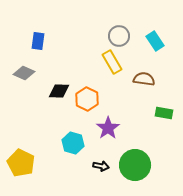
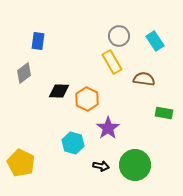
gray diamond: rotated 60 degrees counterclockwise
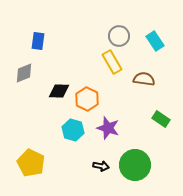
gray diamond: rotated 15 degrees clockwise
green rectangle: moved 3 px left, 6 px down; rotated 24 degrees clockwise
purple star: rotated 20 degrees counterclockwise
cyan hexagon: moved 13 px up
yellow pentagon: moved 10 px right
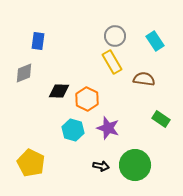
gray circle: moved 4 px left
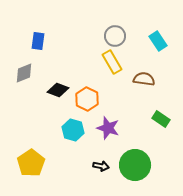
cyan rectangle: moved 3 px right
black diamond: moved 1 px left, 1 px up; rotated 20 degrees clockwise
yellow pentagon: rotated 12 degrees clockwise
